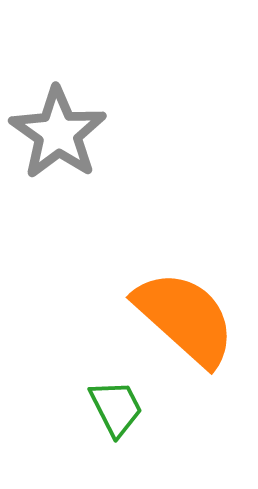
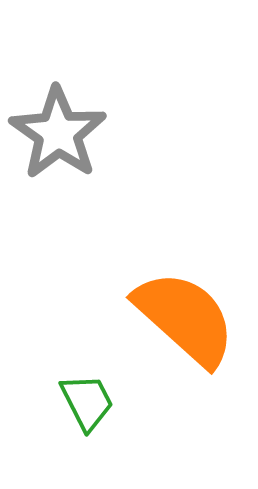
green trapezoid: moved 29 px left, 6 px up
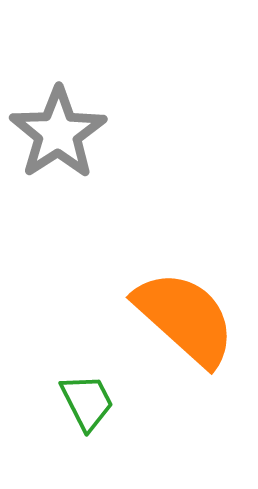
gray star: rotated 4 degrees clockwise
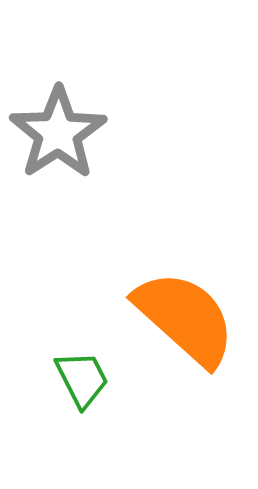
green trapezoid: moved 5 px left, 23 px up
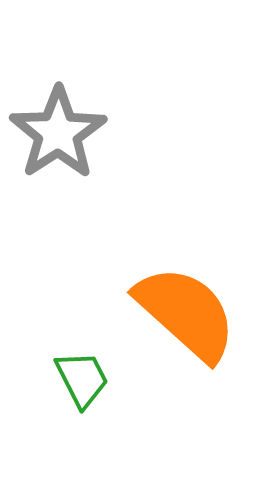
orange semicircle: moved 1 px right, 5 px up
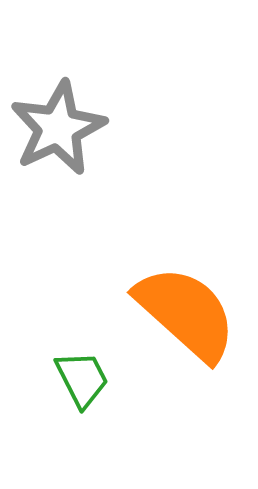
gray star: moved 5 px up; rotated 8 degrees clockwise
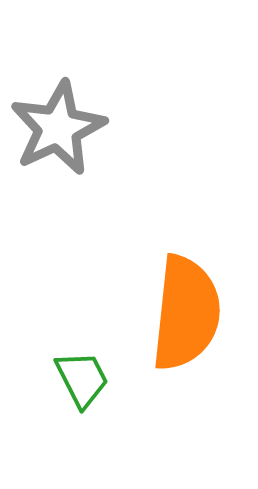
orange semicircle: rotated 54 degrees clockwise
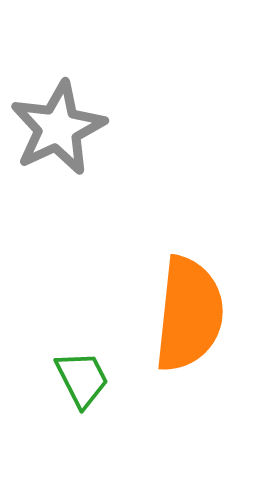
orange semicircle: moved 3 px right, 1 px down
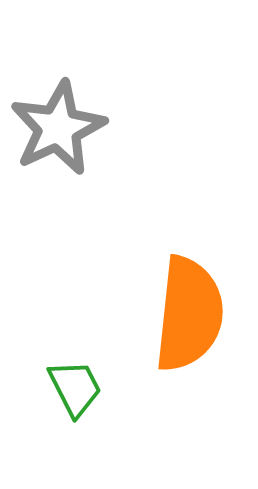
green trapezoid: moved 7 px left, 9 px down
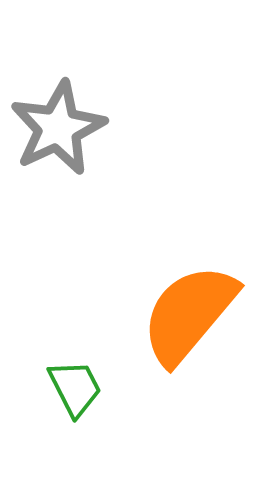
orange semicircle: rotated 146 degrees counterclockwise
